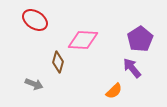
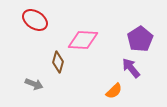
purple arrow: moved 1 px left
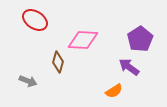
purple arrow: moved 2 px left, 1 px up; rotated 15 degrees counterclockwise
gray arrow: moved 6 px left, 3 px up
orange semicircle: rotated 12 degrees clockwise
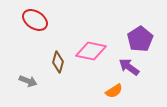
pink diamond: moved 8 px right, 11 px down; rotated 8 degrees clockwise
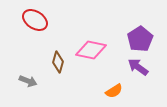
pink diamond: moved 1 px up
purple arrow: moved 9 px right
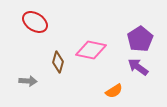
red ellipse: moved 2 px down
gray arrow: rotated 18 degrees counterclockwise
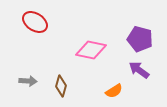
purple pentagon: rotated 25 degrees counterclockwise
brown diamond: moved 3 px right, 24 px down
purple arrow: moved 1 px right, 3 px down
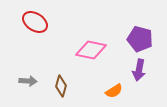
purple arrow: rotated 115 degrees counterclockwise
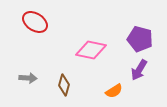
purple arrow: rotated 20 degrees clockwise
gray arrow: moved 3 px up
brown diamond: moved 3 px right, 1 px up
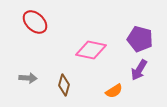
red ellipse: rotated 10 degrees clockwise
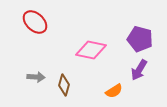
gray arrow: moved 8 px right, 1 px up
